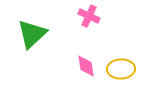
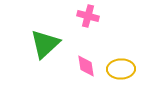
pink cross: moved 1 px left; rotated 10 degrees counterclockwise
green triangle: moved 13 px right, 10 px down
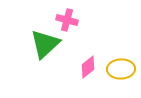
pink cross: moved 21 px left, 4 px down
pink diamond: moved 2 px right, 1 px down; rotated 60 degrees clockwise
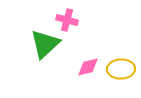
pink diamond: rotated 25 degrees clockwise
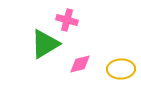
green triangle: rotated 12 degrees clockwise
pink diamond: moved 8 px left, 3 px up
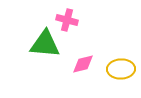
green triangle: rotated 36 degrees clockwise
pink diamond: moved 3 px right
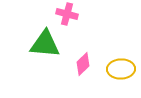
pink cross: moved 6 px up
pink diamond: rotated 30 degrees counterclockwise
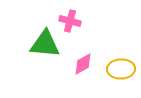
pink cross: moved 3 px right, 7 px down
pink diamond: rotated 15 degrees clockwise
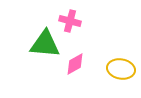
pink diamond: moved 8 px left
yellow ellipse: rotated 12 degrees clockwise
